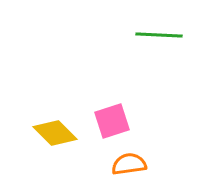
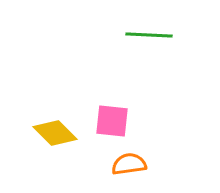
green line: moved 10 px left
pink square: rotated 24 degrees clockwise
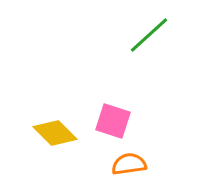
green line: rotated 45 degrees counterclockwise
pink square: moved 1 px right; rotated 12 degrees clockwise
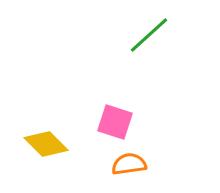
pink square: moved 2 px right, 1 px down
yellow diamond: moved 9 px left, 11 px down
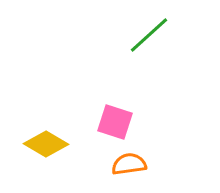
yellow diamond: rotated 15 degrees counterclockwise
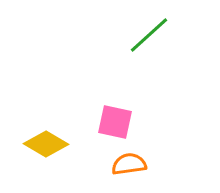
pink square: rotated 6 degrees counterclockwise
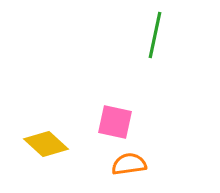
green line: moved 6 px right; rotated 36 degrees counterclockwise
yellow diamond: rotated 12 degrees clockwise
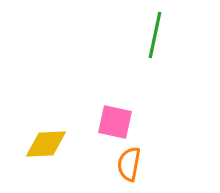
yellow diamond: rotated 45 degrees counterclockwise
orange semicircle: rotated 72 degrees counterclockwise
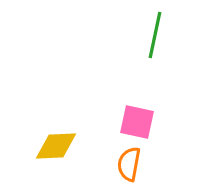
pink square: moved 22 px right
yellow diamond: moved 10 px right, 2 px down
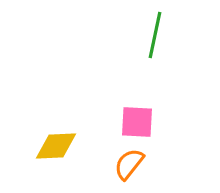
pink square: rotated 9 degrees counterclockwise
orange semicircle: rotated 28 degrees clockwise
